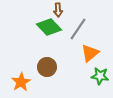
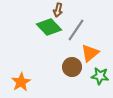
brown arrow: rotated 16 degrees clockwise
gray line: moved 2 px left, 1 px down
brown circle: moved 25 px right
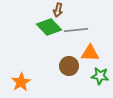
gray line: rotated 50 degrees clockwise
orange triangle: rotated 42 degrees clockwise
brown circle: moved 3 px left, 1 px up
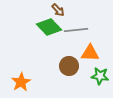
brown arrow: rotated 56 degrees counterclockwise
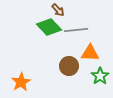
green star: rotated 30 degrees clockwise
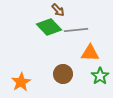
brown circle: moved 6 px left, 8 px down
